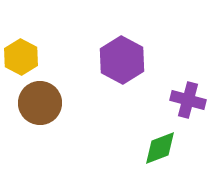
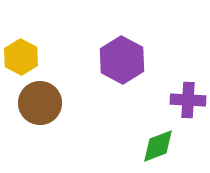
purple cross: rotated 12 degrees counterclockwise
green diamond: moved 2 px left, 2 px up
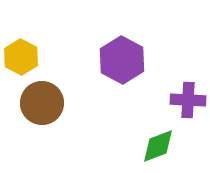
brown circle: moved 2 px right
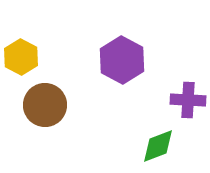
brown circle: moved 3 px right, 2 px down
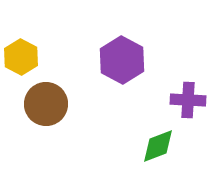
brown circle: moved 1 px right, 1 px up
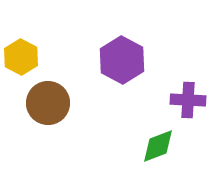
brown circle: moved 2 px right, 1 px up
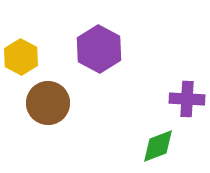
purple hexagon: moved 23 px left, 11 px up
purple cross: moved 1 px left, 1 px up
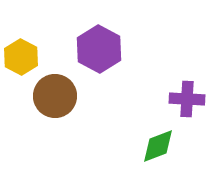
brown circle: moved 7 px right, 7 px up
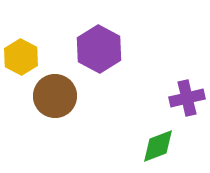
purple cross: moved 1 px up; rotated 16 degrees counterclockwise
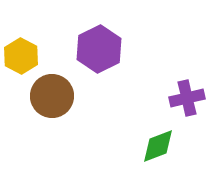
purple hexagon: rotated 6 degrees clockwise
yellow hexagon: moved 1 px up
brown circle: moved 3 px left
